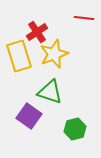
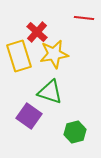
red cross: rotated 15 degrees counterclockwise
yellow star: rotated 12 degrees clockwise
green hexagon: moved 3 px down
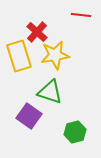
red line: moved 3 px left, 3 px up
yellow star: moved 1 px right, 1 px down
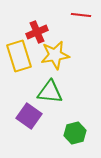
red cross: rotated 25 degrees clockwise
green triangle: rotated 12 degrees counterclockwise
green hexagon: moved 1 px down
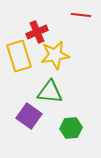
green hexagon: moved 4 px left, 5 px up; rotated 10 degrees clockwise
